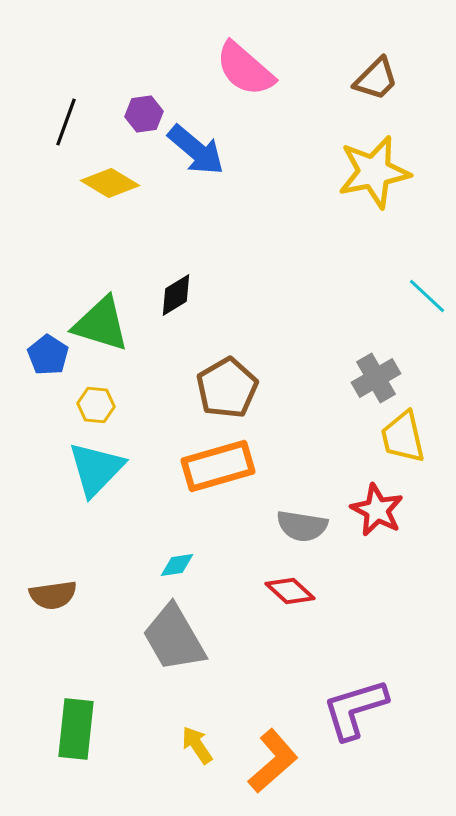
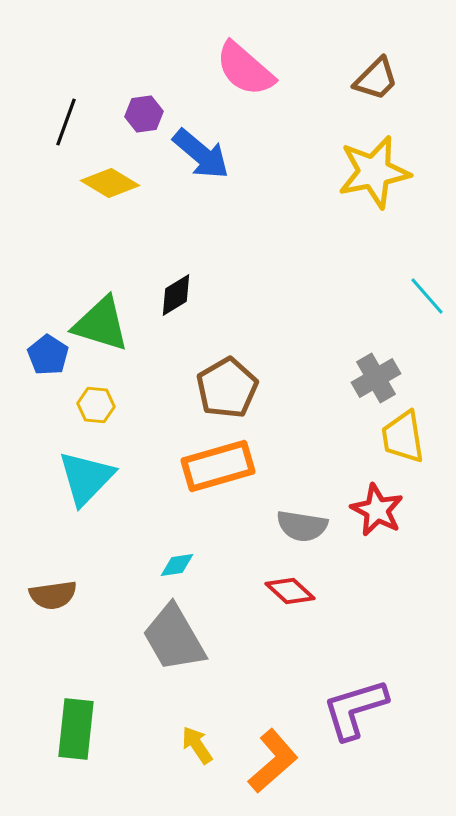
blue arrow: moved 5 px right, 4 px down
cyan line: rotated 6 degrees clockwise
yellow trapezoid: rotated 4 degrees clockwise
cyan triangle: moved 10 px left, 9 px down
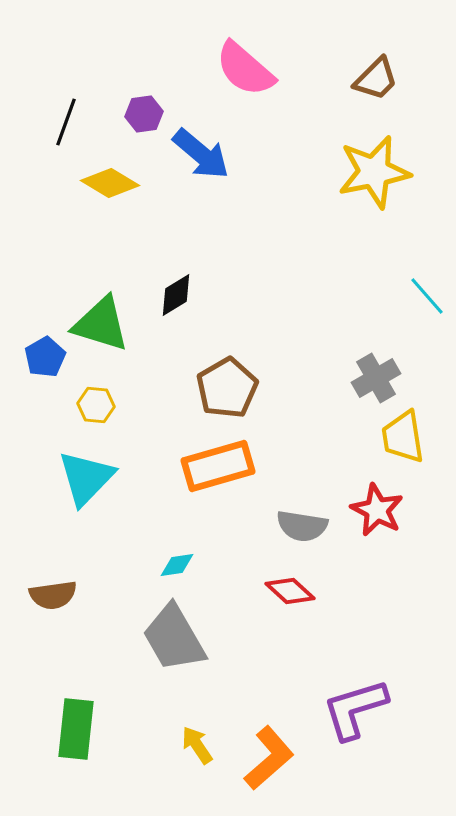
blue pentagon: moved 3 px left, 2 px down; rotated 9 degrees clockwise
orange L-shape: moved 4 px left, 3 px up
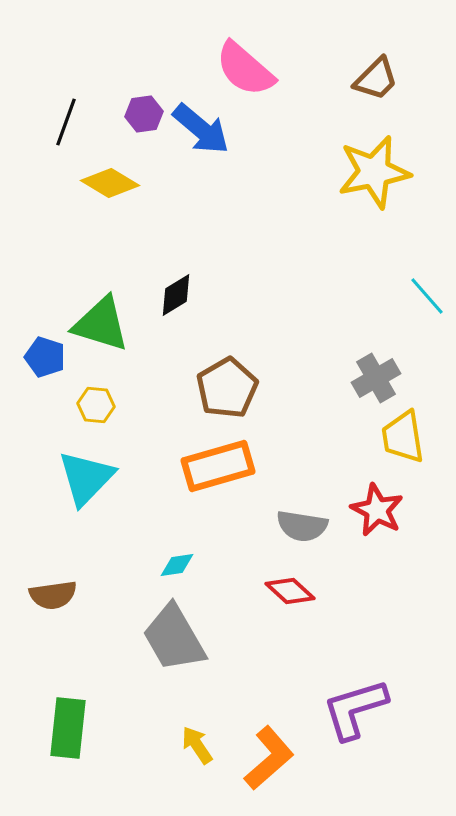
blue arrow: moved 25 px up
blue pentagon: rotated 24 degrees counterclockwise
green rectangle: moved 8 px left, 1 px up
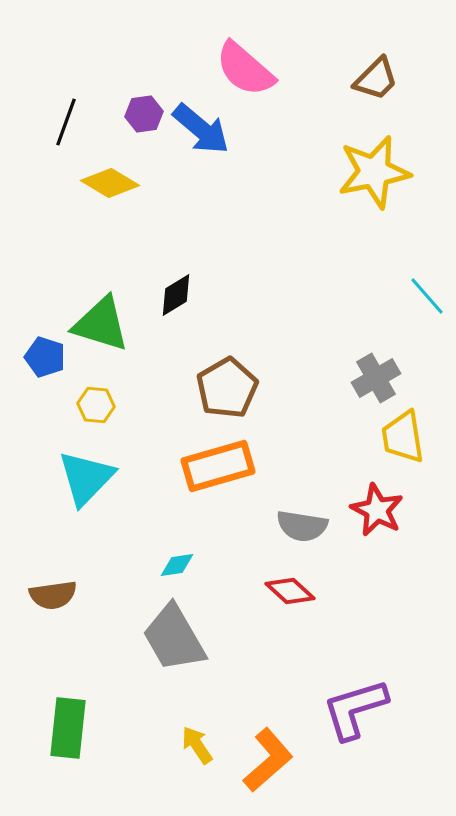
orange L-shape: moved 1 px left, 2 px down
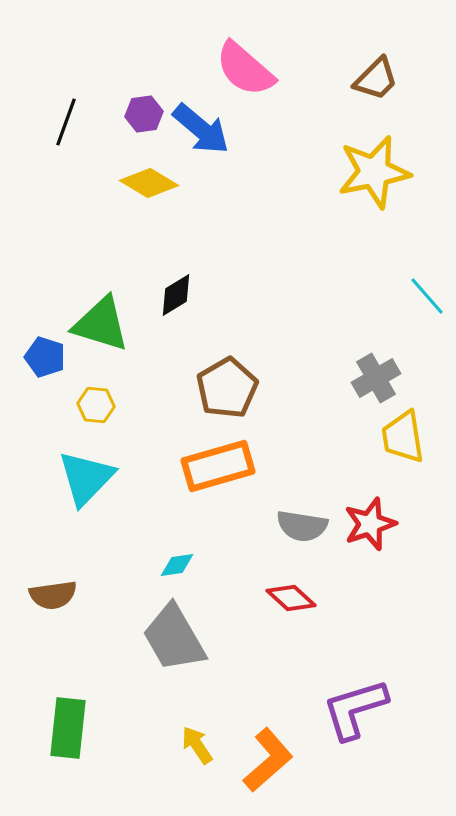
yellow diamond: moved 39 px right
red star: moved 7 px left, 14 px down; rotated 26 degrees clockwise
red diamond: moved 1 px right, 7 px down
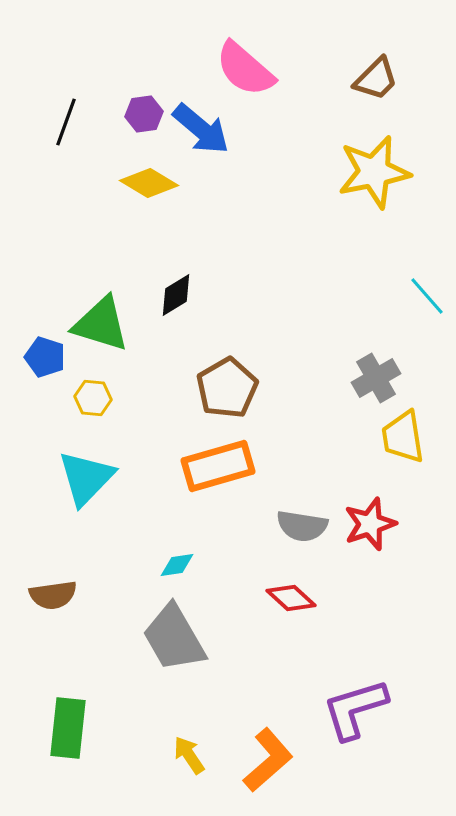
yellow hexagon: moved 3 px left, 7 px up
yellow arrow: moved 8 px left, 10 px down
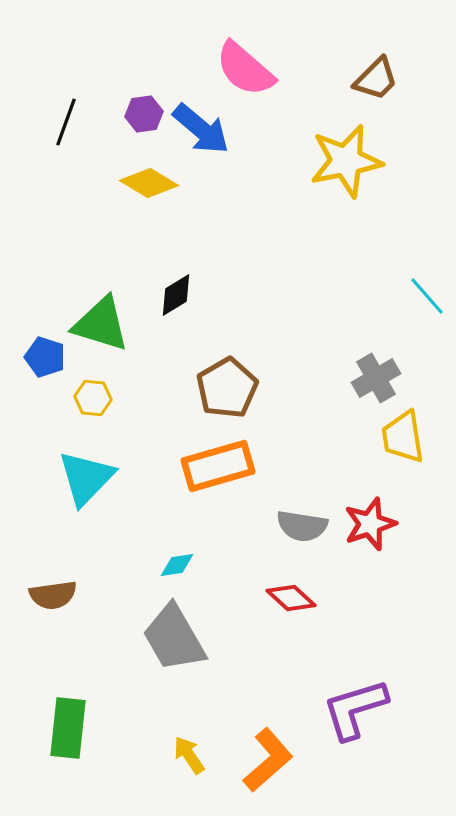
yellow star: moved 28 px left, 11 px up
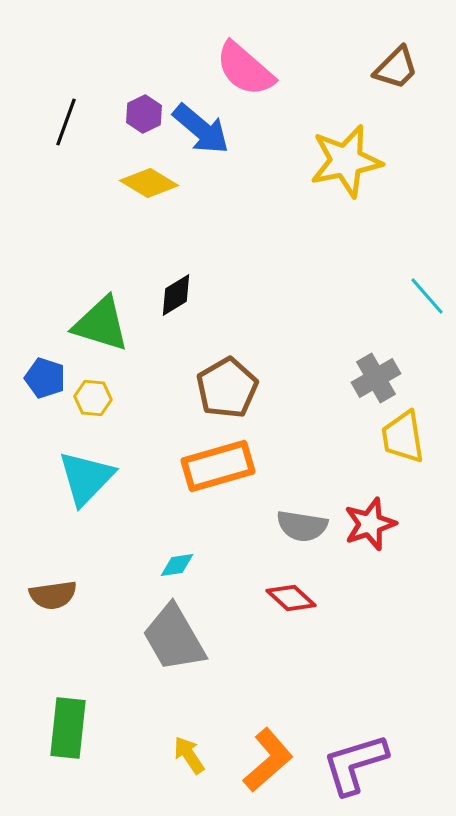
brown trapezoid: moved 20 px right, 11 px up
purple hexagon: rotated 18 degrees counterclockwise
blue pentagon: moved 21 px down
purple L-shape: moved 55 px down
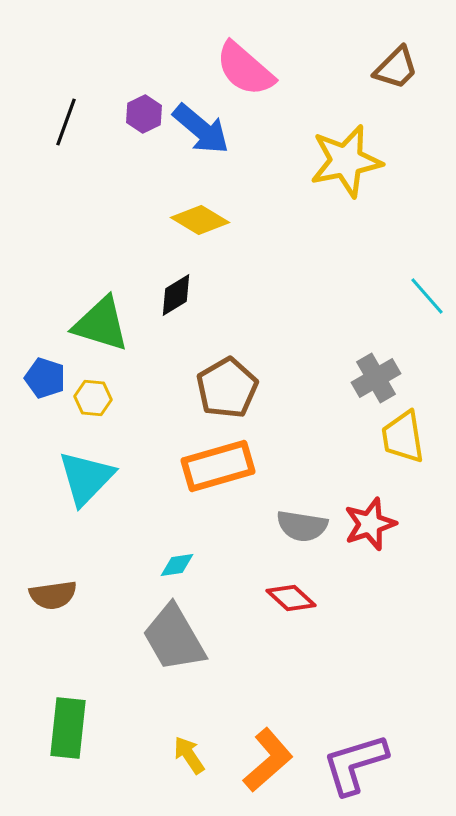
yellow diamond: moved 51 px right, 37 px down
